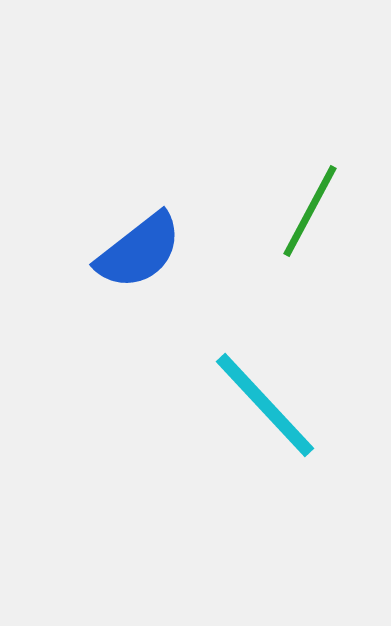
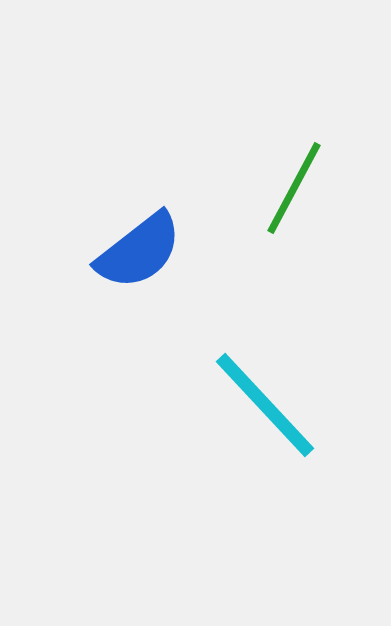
green line: moved 16 px left, 23 px up
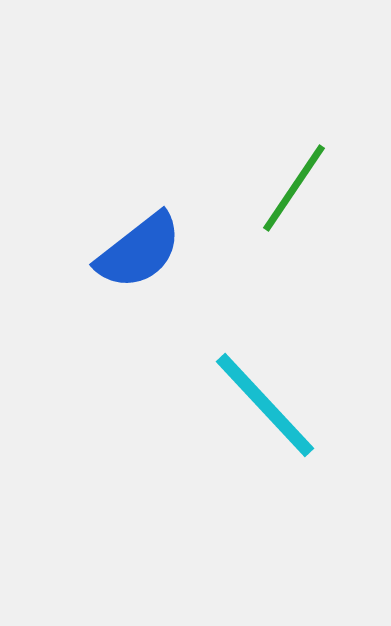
green line: rotated 6 degrees clockwise
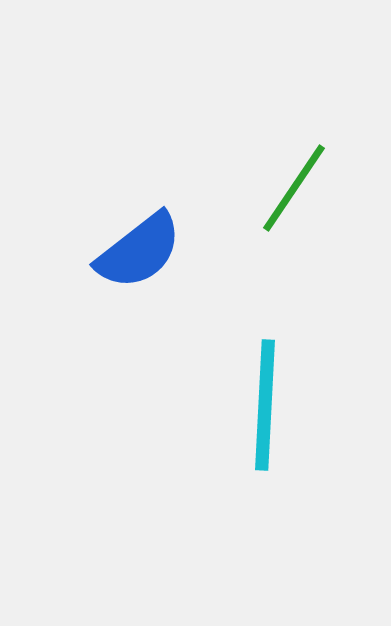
cyan line: rotated 46 degrees clockwise
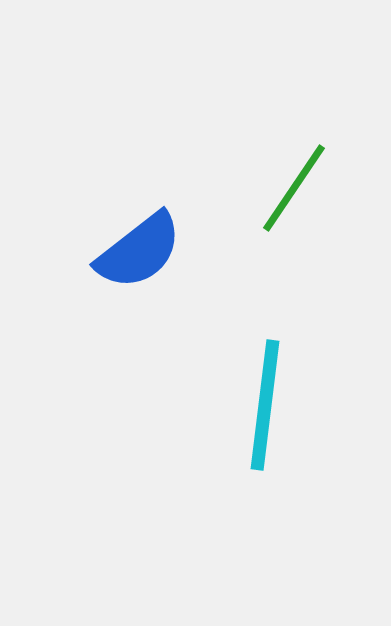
cyan line: rotated 4 degrees clockwise
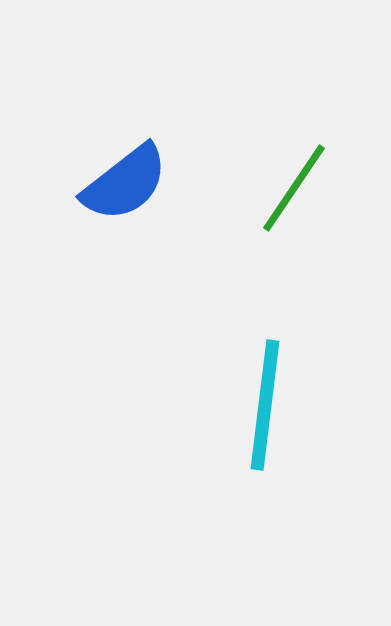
blue semicircle: moved 14 px left, 68 px up
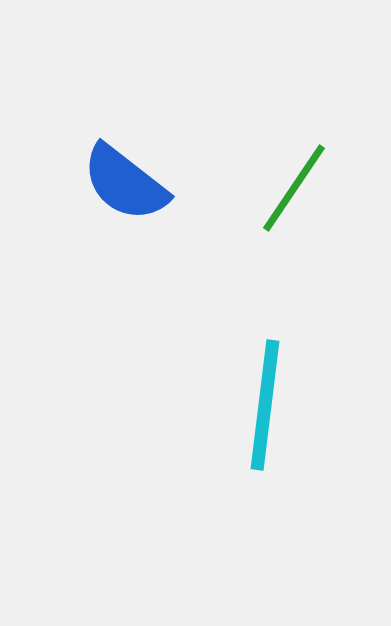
blue semicircle: rotated 76 degrees clockwise
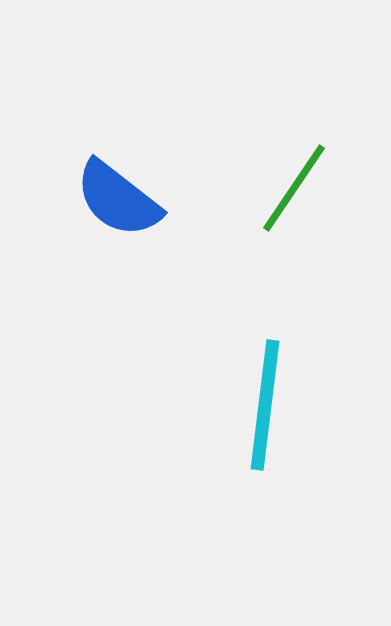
blue semicircle: moved 7 px left, 16 px down
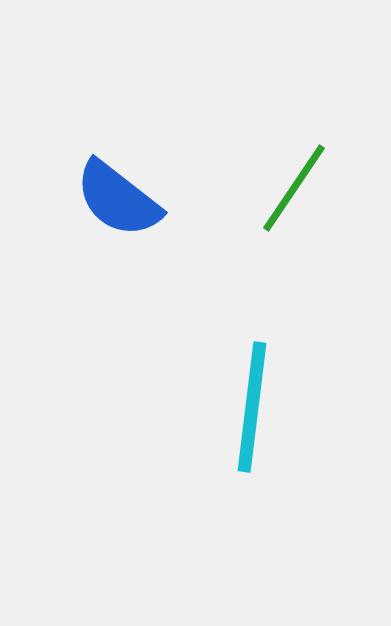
cyan line: moved 13 px left, 2 px down
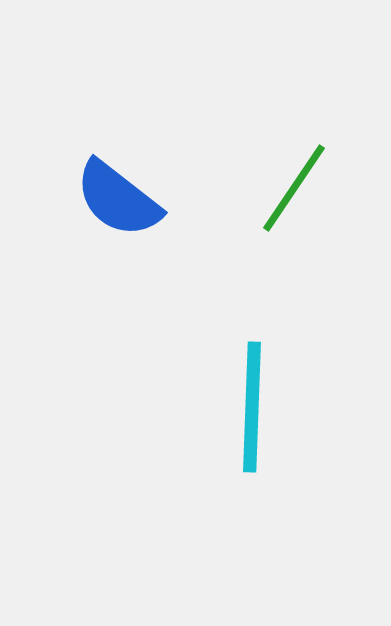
cyan line: rotated 5 degrees counterclockwise
